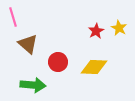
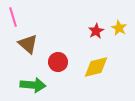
yellow diamond: moved 2 px right; rotated 16 degrees counterclockwise
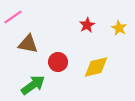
pink line: rotated 72 degrees clockwise
red star: moved 9 px left, 6 px up
brown triangle: rotated 30 degrees counterclockwise
green arrow: rotated 40 degrees counterclockwise
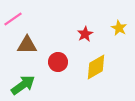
pink line: moved 2 px down
red star: moved 2 px left, 9 px down
brown triangle: moved 1 px left, 1 px down; rotated 10 degrees counterclockwise
yellow diamond: rotated 16 degrees counterclockwise
green arrow: moved 10 px left
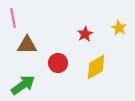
pink line: moved 1 px up; rotated 66 degrees counterclockwise
red circle: moved 1 px down
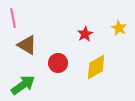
brown triangle: rotated 30 degrees clockwise
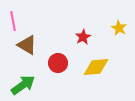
pink line: moved 3 px down
red star: moved 2 px left, 3 px down
yellow diamond: rotated 24 degrees clockwise
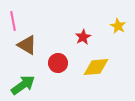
yellow star: moved 1 px left, 2 px up
